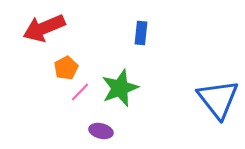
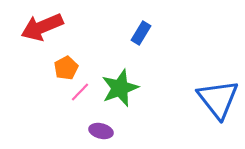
red arrow: moved 2 px left, 1 px up
blue rectangle: rotated 25 degrees clockwise
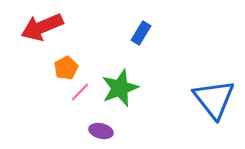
blue triangle: moved 4 px left
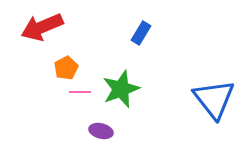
green star: moved 1 px right, 1 px down
pink line: rotated 45 degrees clockwise
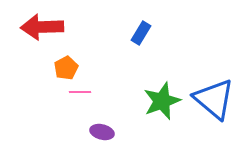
red arrow: rotated 21 degrees clockwise
green star: moved 41 px right, 12 px down
blue triangle: rotated 12 degrees counterclockwise
purple ellipse: moved 1 px right, 1 px down
